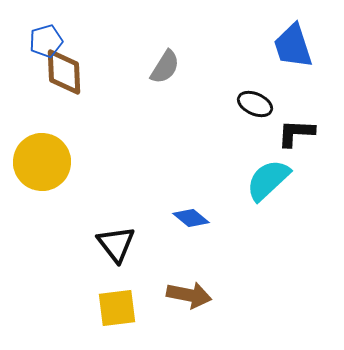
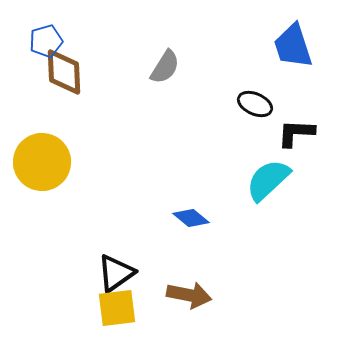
black triangle: moved 29 px down; rotated 33 degrees clockwise
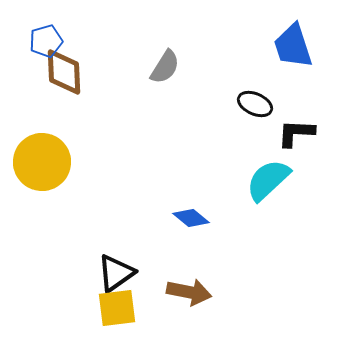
brown arrow: moved 3 px up
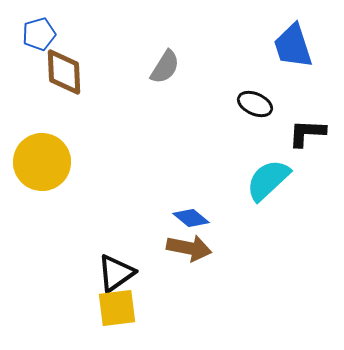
blue pentagon: moved 7 px left, 7 px up
black L-shape: moved 11 px right
brown arrow: moved 44 px up
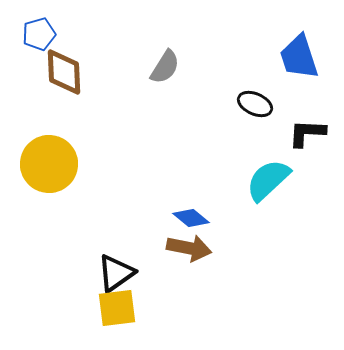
blue trapezoid: moved 6 px right, 11 px down
yellow circle: moved 7 px right, 2 px down
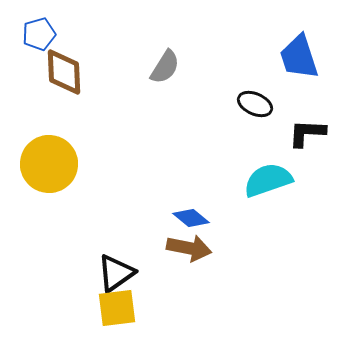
cyan semicircle: rotated 24 degrees clockwise
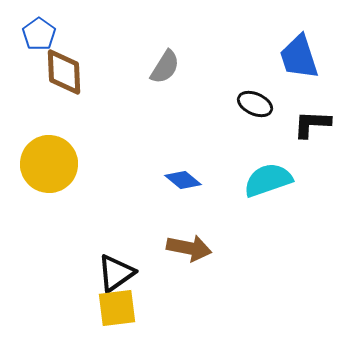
blue pentagon: rotated 20 degrees counterclockwise
black L-shape: moved 5 px right, 9 px up
blue diamond: moved 8 px left, 38 px up
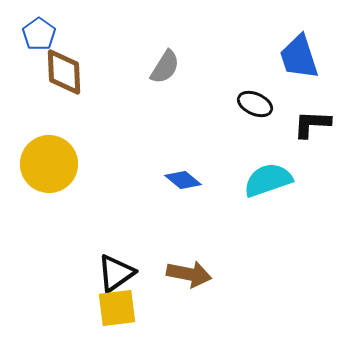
brown arrow: moved 26 px down
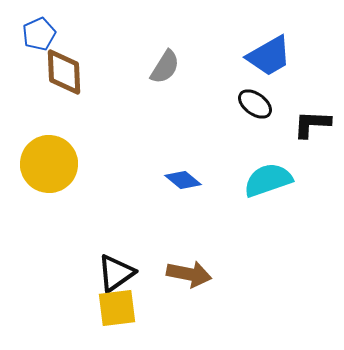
blue pentagon: rotated 12 degrees clockwise
blue trapezoid: moved 30 px left, 1 px up; rotated 102 degrees counterclockwise
black ellipse: rotated 12 degrees clockwise
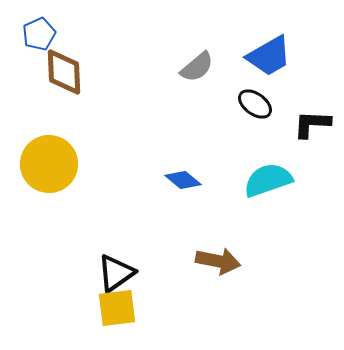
gray semicircle: moved 32 px right; rotated 18 degrees clockwise
brown arrow: moved 29 px right, 13 px up
